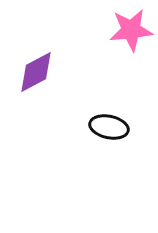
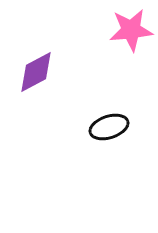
black ellipse: rotated 30 degrees counterclockwise
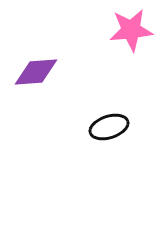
purple diamond: rotated 24 degrees clockwise
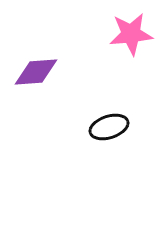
pink star: moved 4 px down
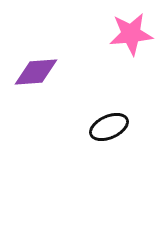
black ellipse: rotated 6 degrees counterclockwise
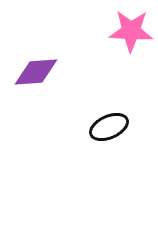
pink star: moved 3 px up; rotated 9 degrees clockwise
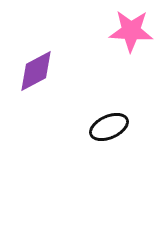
purple diamond: moved 1 px up; rotated 24 degrees counterclockwise
